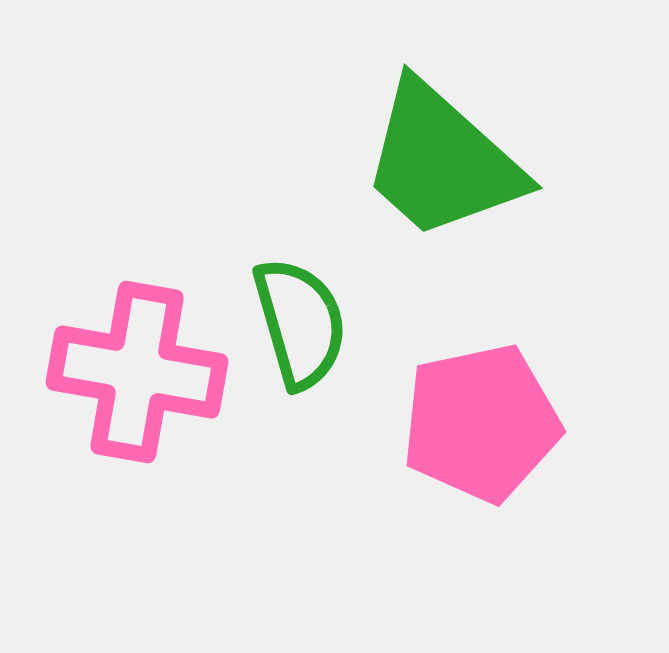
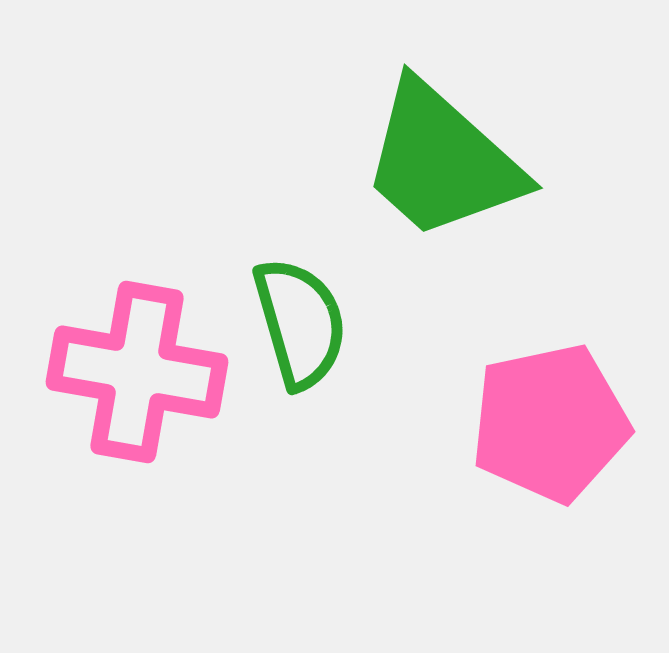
pink pentagon: moved 69 px right
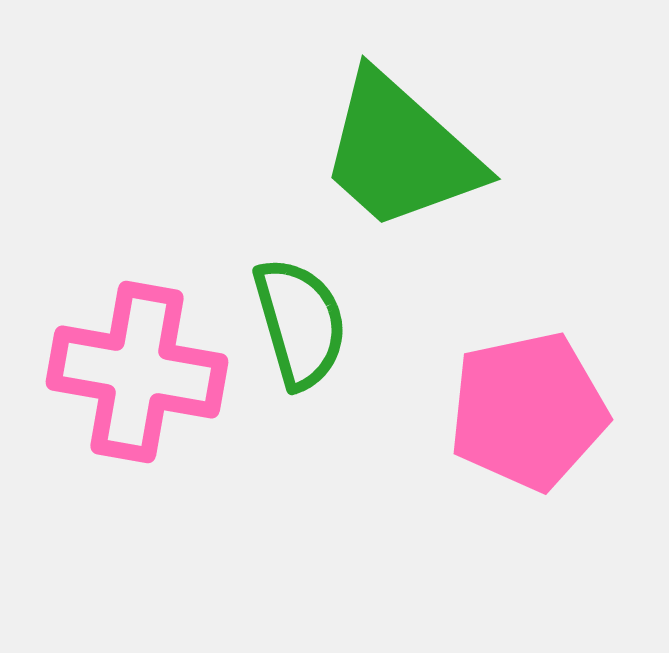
green trapezoid: moved 42 px left, 9 px up
pink pentagon: moved 22 px left, 12 px up
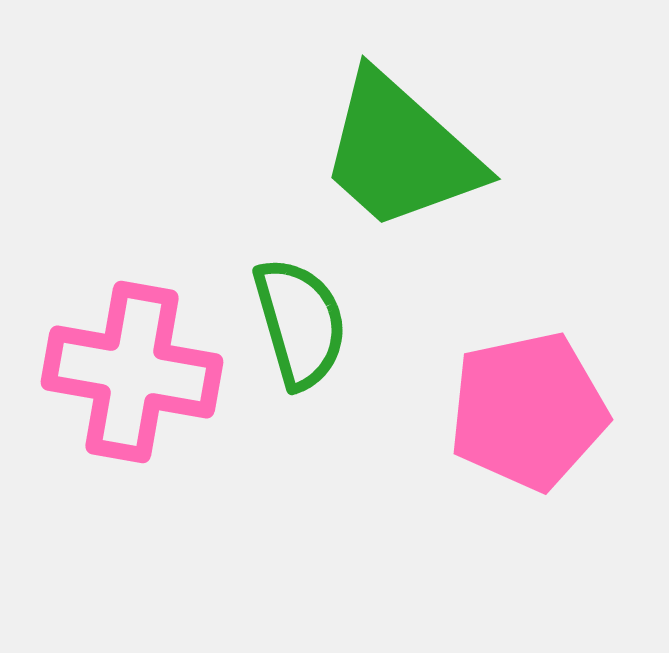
pink cross: moved 5 px left
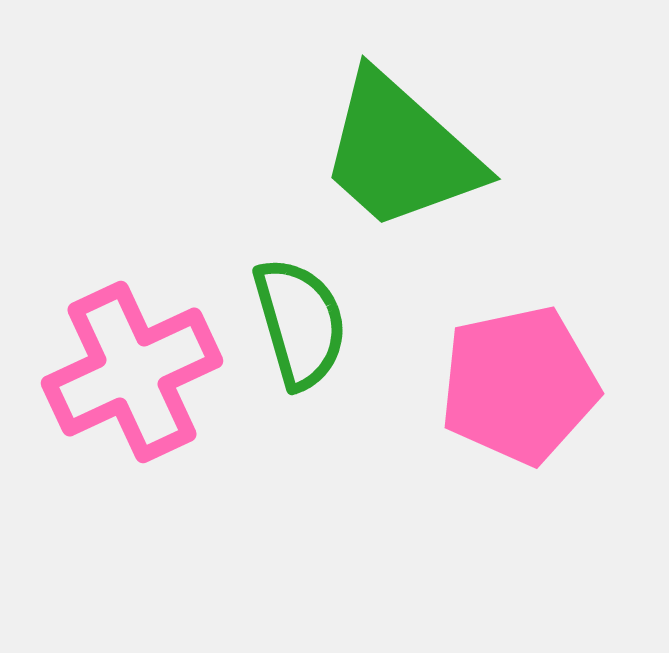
pink cross: rotated 35 degrees counterclockwise
pink pentagon: moved 9 px left, 26 px up
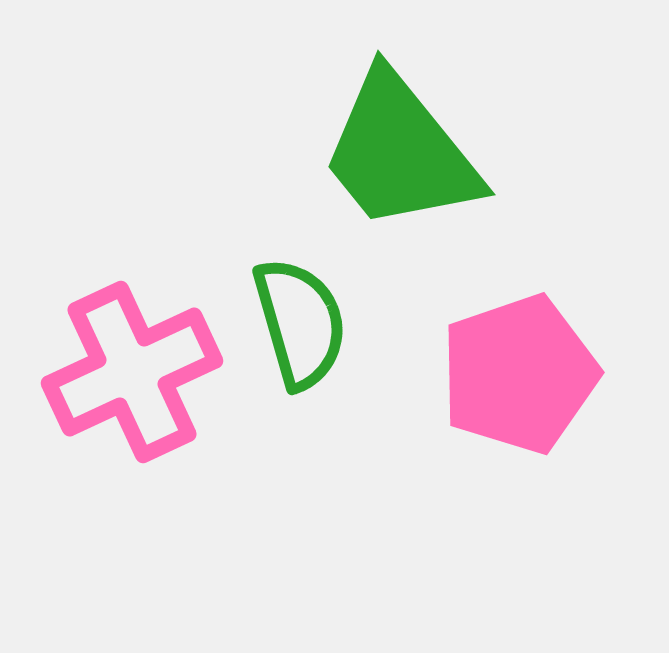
green trapezoid: rotated 9 degrees clockwise
pink pentagon: moved 11 px up; rotated 7 degrees counterclockwise
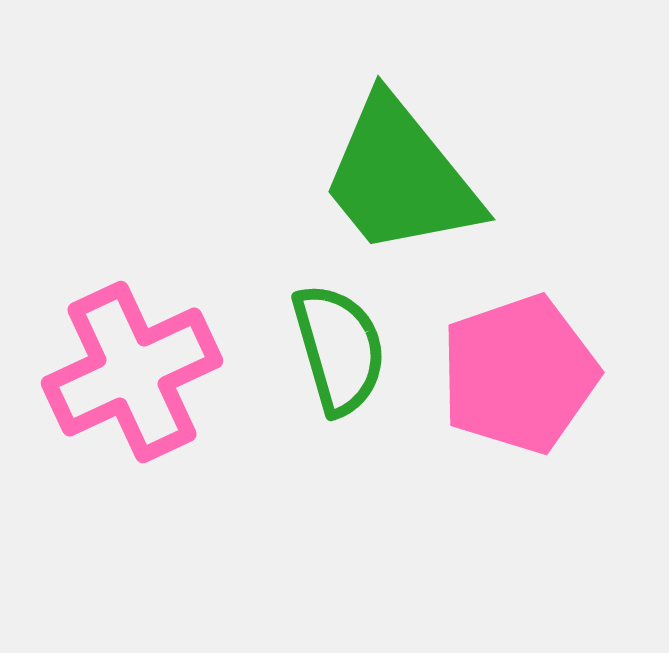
green trapezoid: moved 25 px down
green semicircle: moved 39 px right, 26 px down
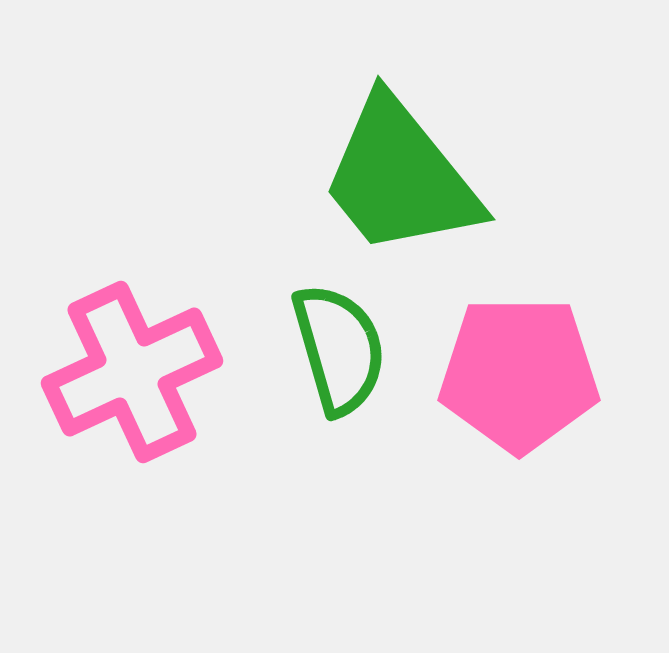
pink pentagon: rotated 19 degrees clockwise
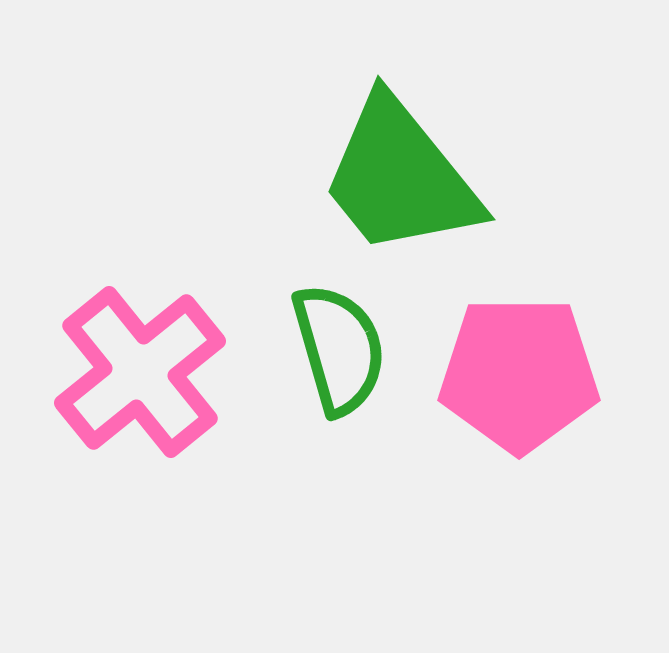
pink cross: moved 8 px right; rotated 14 degrees counterclockwise
